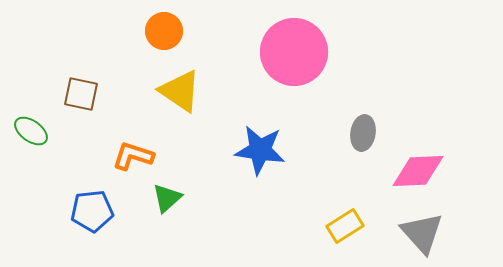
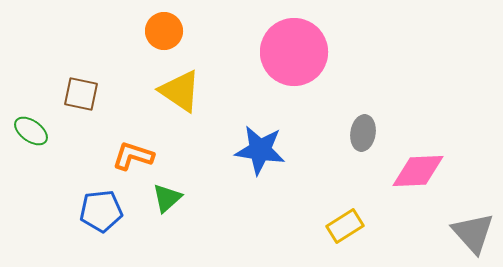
blue pentagon: moved 9 px right
gray triangle: moved 51 px right
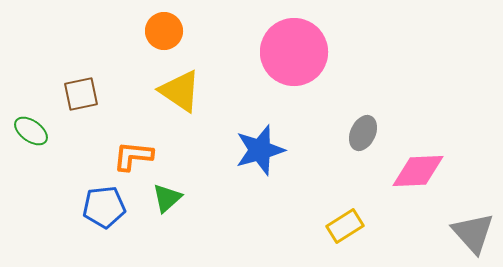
brown square: rotated 24 degrees counterclockwise
gray ellipse: rotated 16 degrees clockwise
blue star: rotated 24 degrees counterclockwise
orange L-shape: rotated 12 degrees counterclockwise
blue pentagon: moved 3 px right, 4 px up
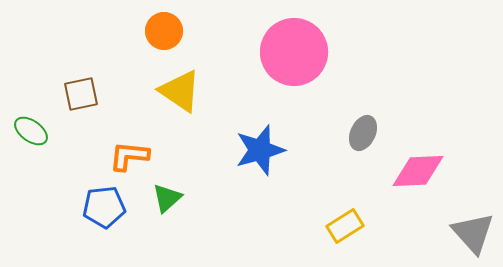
orange L-shape: moved 4 px left
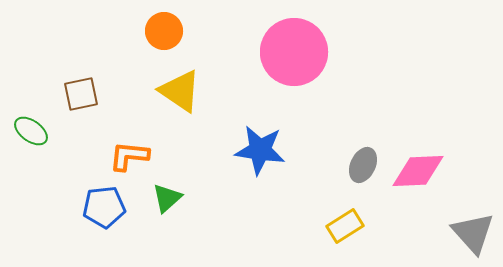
gray ellipse: moved 32 px down
blue star: rotated 24 degrees clockwise
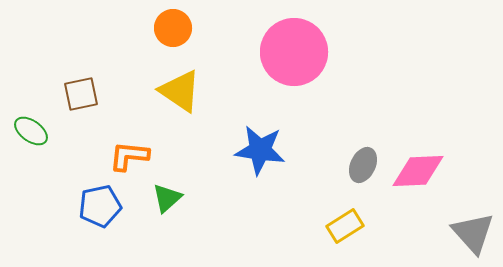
orange circle: moved 9 px right, 3 px up
blue pentagon: moved 4 px left, 1 px up; rotated 6 degrees counterclockwise
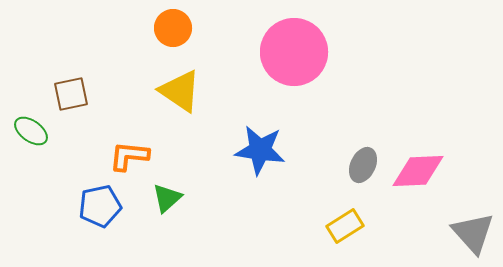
brown square: moved 10 px left
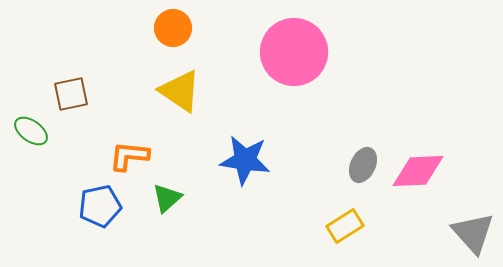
blue star: moved 15 px left, 10 px down
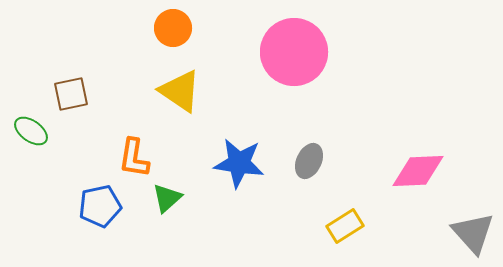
orange L-shape: moved 5 px right, 2 px down; rotated 87 degrees counterclockwise
blue star: moved 6 px left, 3 px down
gray ellipse: moved 54 px left, 4 px up
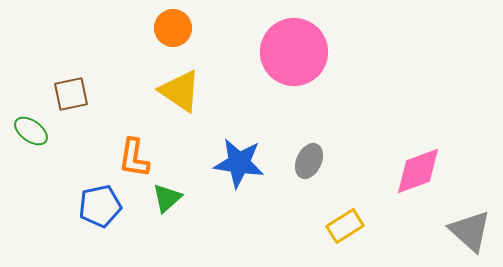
pink diamond: rotated 18 degrees counterclockwise
gray triangle: moved 3 px left, 2 px up; rotated 6 degrees counterclockwise
